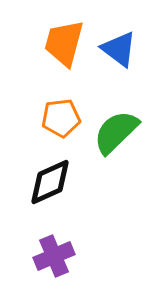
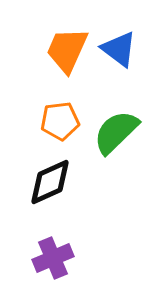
orange trapezoid: moved 3 px right, 7 px down; rotated 9 degrees clockwise
orange pentagon: moved 1 px left, 3 px down
purple cross: moved 1 px left, 2 px down
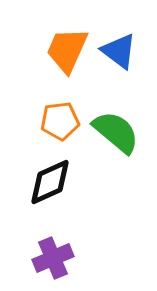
blue triangle: moved 2 px down
green semicircle: rotated 84 degrees clockwise
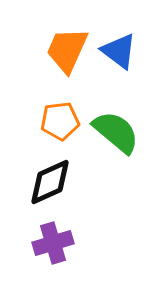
purple cross: moved 15 px up; rotated 6 degrees clockwise
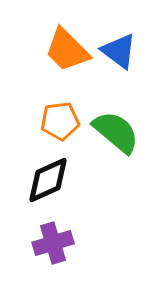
orange trapezoid: rotated 69 degrees counterclockwise
black diamond: moved 2 px left, 2 px up
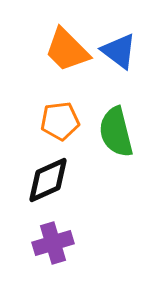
green semicircle: rotated 144 degrees counterclockwise
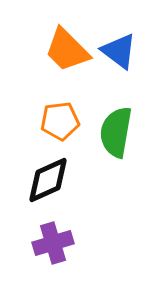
green semicircle: rotated 24 degrees clockwise
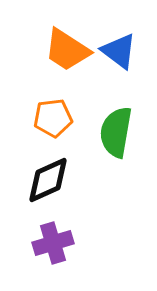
orange trapezoid: rotated 12 degrees counterclockwise
orange pentagon: moved 7 px left, 3 px up
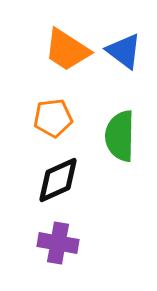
blue triangle: moved 5 px right
green semicircle: moved 4 px right, 4 px down; rotated 9 degrees counterclockwise
black diamond: moved 10 px right
purple cross: moved 5 px right; rotated 27 degrees clockwise
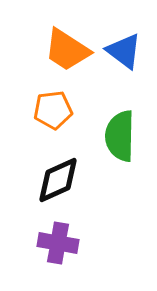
orange pentagon: moved 8 px up
